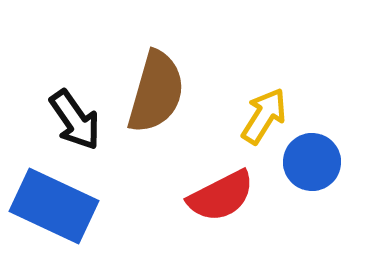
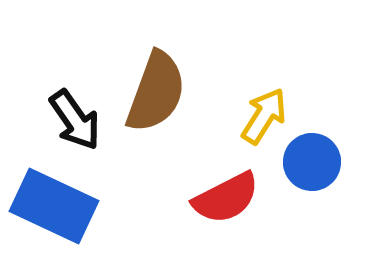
brown semicircle: rotated 4 degrees clockwise
red semicircle: moved 5 px right, 2 px down
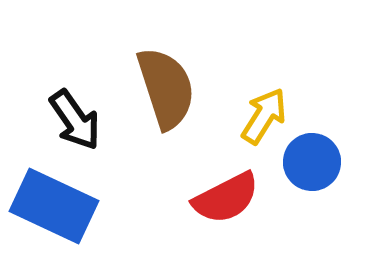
brown semicircle: moved 10 px right, 4 px up; rotated 38 degrees counterclockwise
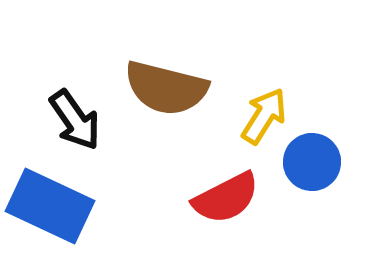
brown semicircle: rotated 122 degrees clockwise
blue rectangle: moved 4 px left
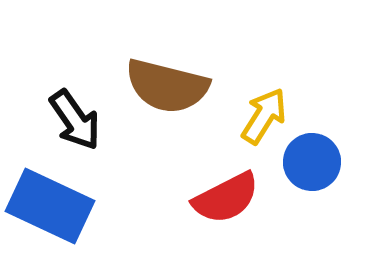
brown semicircle: moved 1 px right, 2 px up
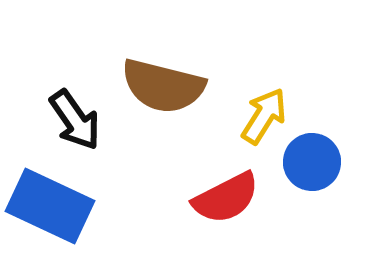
brown semicircle: moved 4 px left
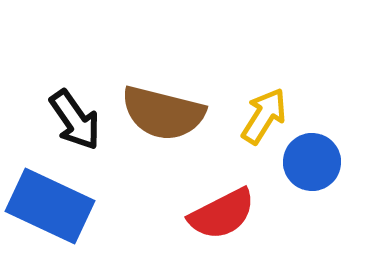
brown semicircle: moved 27 px down
red semicircle: moved 4 px left, 16 px down
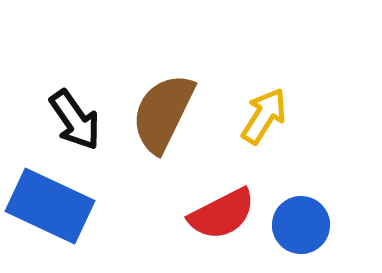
brown semicircle: rotated 102 degrees clockwise
blue circle: moved 11 px left, 63 px down
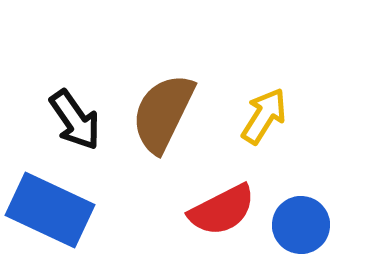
blue rectangle: moved 4 px down
red semicircle: moved 4 px up
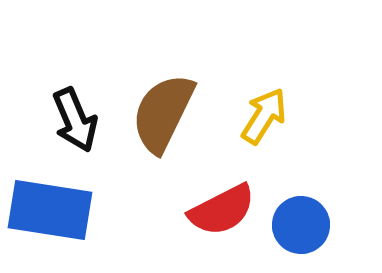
black arrow: rotated 12 degrees clockwise
blue rectangle: rotated 16 degrees counterclockwise
